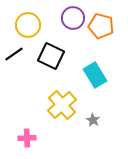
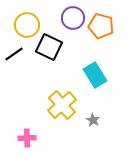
yellow circle: moved 1 px left
black square: moved 2 px left, 9 px up
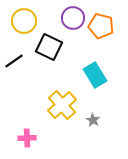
yellow circle: moved 3 px left, 4 px up
black line: moved 7 px down
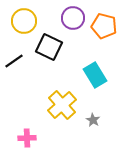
orange pentagon: moved 3 px right
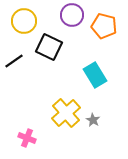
purple circle: moved 1 px left, 3 px up
yellow cross: moved 4 px right, 8 px down
pink cross: rotated 24 degrees clockwise
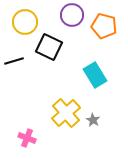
yellow circle: moved 1 px right, 1 px down
black line: rotated 18 degrees clockwise
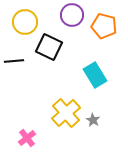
black line: rotated 12 degrees clockwise
pink cross: rotated 30 degrees clockwise
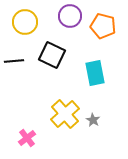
purple circle: moved 2 px left, 1 px down
orange pentagon: moved 1 px left
black square: moved 3 px right, 8 px down
cyan rectangle: moved 2 px up; rotated 20 degrees clockwise
yellow cross: moved 1 px left, 1 px down
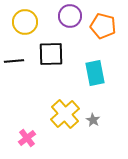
black square: moved 1 px left, 1 px up; rotated 28 degrees counterclockwise
